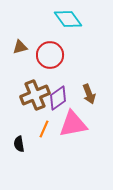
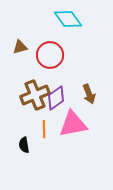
purple diamond: moved 2 px left
orange line: rotated 24 degrees counterclockwise
black semicircle: moved 5 px right, 1 px down
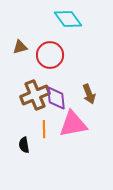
purple diamond: rotated 60 degrees counterclockwise
